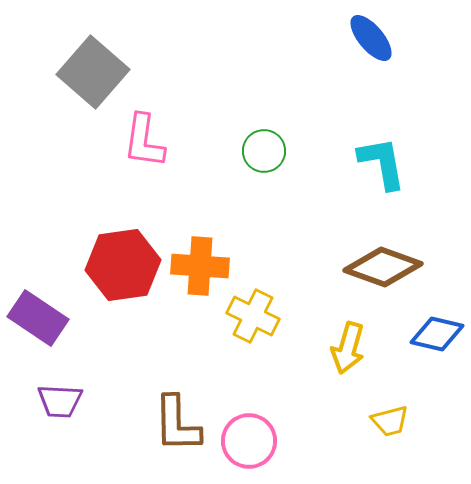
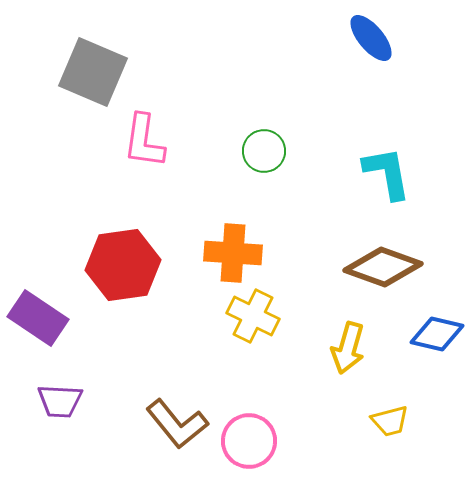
gray square: rotated 18 degrees counterclockwise
cyan L-shape: moved 5 px right, 10 px down
orange cross: moved 33 px right, 13 px up
brown L-shape: rotated 38 degrees counterclockwise
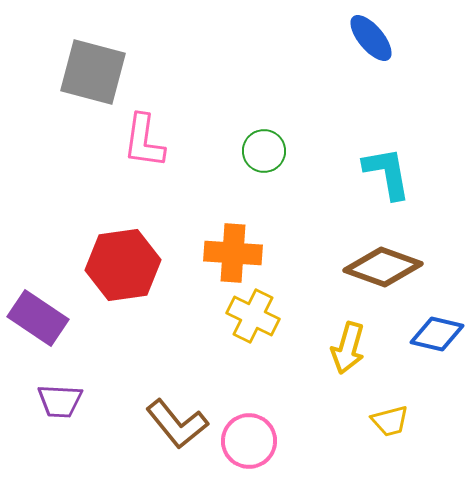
gray square: rotated 8 degrees counterclockwise
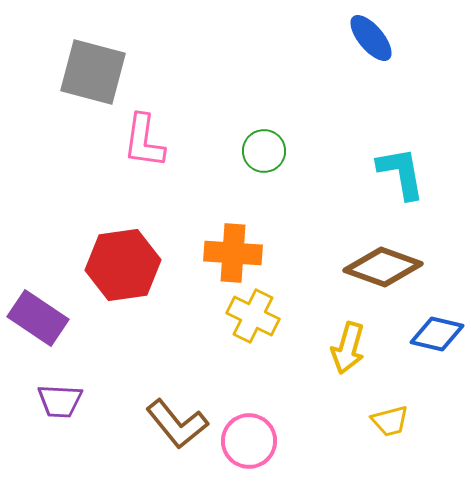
cyan L-shape: moved 14 px right
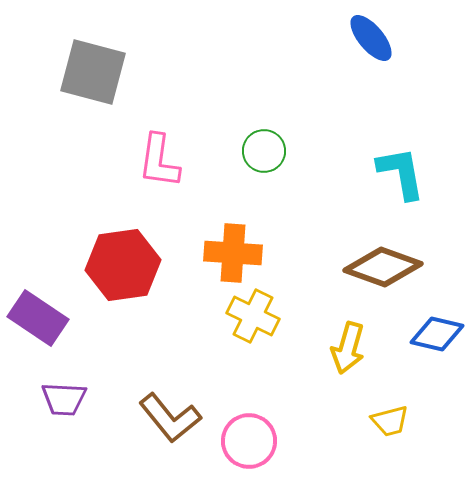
pink L-shape: moved 15 px right, 20 px down
purple trapezoid: moved 4 px right, 2 px up
brown L-shape: moved 7 px left, 6 px up
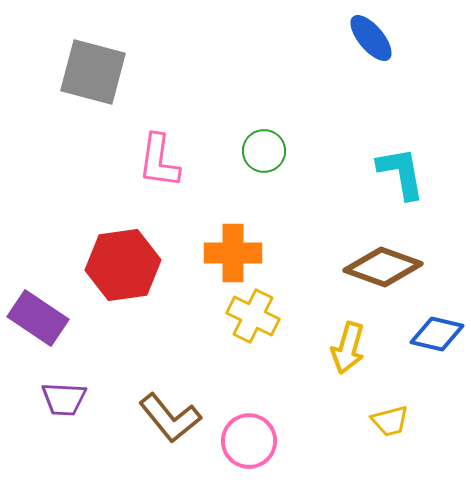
orange cross: rotated 4 degrees counterclockwise
